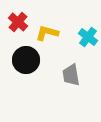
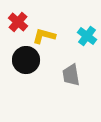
yellow L-shape: moved 3 px left, 3 px down
cyan cross: moved 1 px left, 1 px up
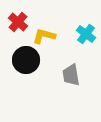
cyan cross: moved 1 px left, 2 px up
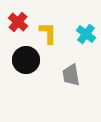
yellow L-shape: moved 4 px right, 3 px up; rotated 75 degrees clockwise
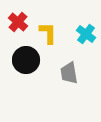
gray trapezoid: moved 2 px left, 2 px up
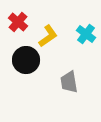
yellow L-shape: moved 3 px down; rotated 55 degrees clockwise
gray trapezoid: moved 9 px down
